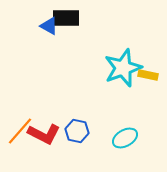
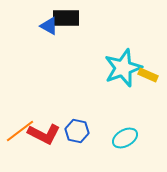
yellow rectangle: rotated 12 degrees clockwise
orange line: rotated 12 degrees clockwise
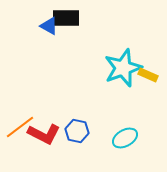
orange line: moved 4 px up
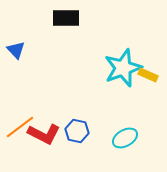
blue triangle: moved 33 px left, 24 px down; rotated 18 degrees clockwise
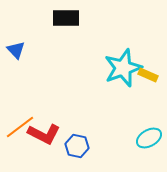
blue hexagon: moved 15 px down
cyan ellipse: moved 24 px right
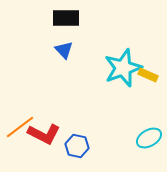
blue triangle: moved 48 px right
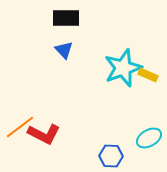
blue hexagon: moved 34 px right, 10 px down; rotated 10 degrees counterclockwise
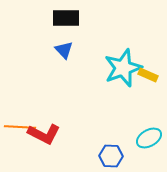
orange line: rotated 40 degrees clockwise
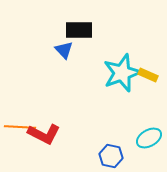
black rectangle: moved 13 px right, 12 px down
cyan star: moved 1 px left, 5 px down
blue hexagon: rotated 10 degrees clockwise
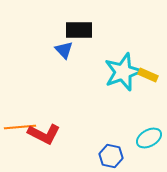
cyan star: moved 1 px right, 1 px up
orange line: rotated 8 degrees counterclockwise
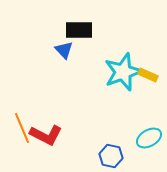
orange line: moved 2 px right, 1 px down; rotated 72 degrees clockwise
red L-shape: moved 2 px right, 1 px down
